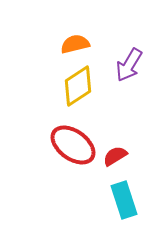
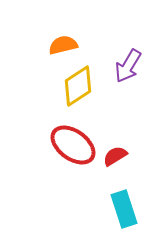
orange semicircle: moved 12 px left, 1 px down
purple arrow: moved 1 px left, 1 px down
cyan rectangle: moved 9 px down
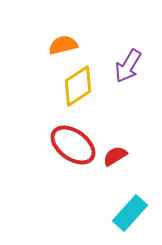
cyan rectangle: moved 6 px right, 4 px down; rotated 60 degrees clockwise
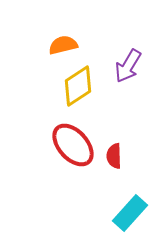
red ellipse: rotated 12 degrees clockwise
red semicircle: moved 1 px left; rotated 60 degrees counterclockwise
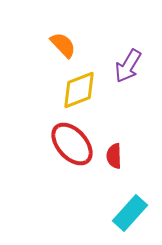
orange semicircle: rotated 60 degrees clockwise
yellow diamond: moved 1 px right, 4 px down; rotated 12 degrees clockwise
red ellipse: moved 1 px left, 1 px up
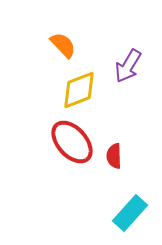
red ellipse: moved 2 px up
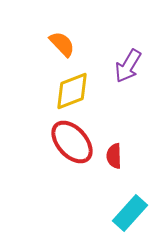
orange semicircle: moved 1 px left, 1 px up
yellow diamond: moved 7 px left, 1 px down
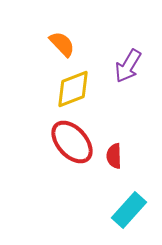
yellow diamond: moved 1 px right, 2 px up
cyan rectangle: moved 1 px left, 3 px up
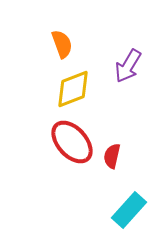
orange semicircle: rotated 24 degrees clockwise
red semicircle: moved 2 px left; rotated 15 degrees clockwise
